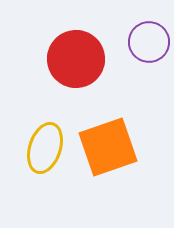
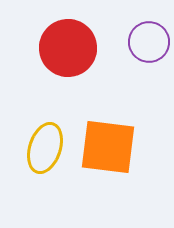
red circle: moved 8 px left, 11 px up
orange square: rotated 26 degrees clockwise
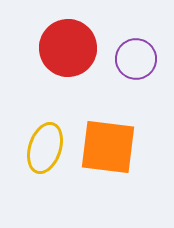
purple circle: moved 13 px left, 17 px down
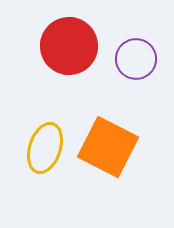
red circle: moved 1 px right, 2 px up
orange square: rotated 20 degrees clockwise
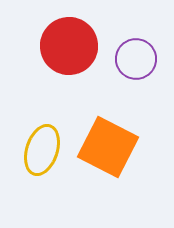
yellow ellipse: moved 3 px left, 2 px down
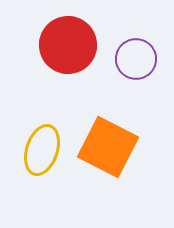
red circle: moved 1 px left, 1 px up
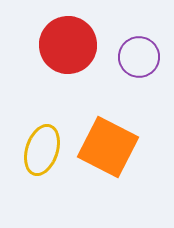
purple circle: moved 3 px right, 2 px up
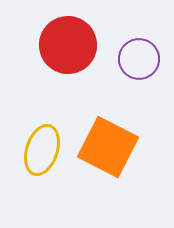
purple circle: moved 2 px down
